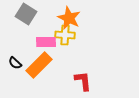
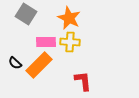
yellow cross: moved 5 px right, 7 px down
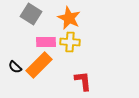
gray square: moved 5 px right
black semicircle: moved 4 px down
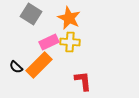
pink rectangle: moved 3 px right; rotated 24 degrees counterclockwise
black semicircle: moved 1 px right
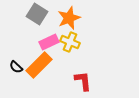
gray square: moved 6 px right
orange star: rotated 25 degrees clockwise
yellow cross: rotated 18 degrees clockwise
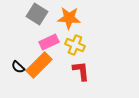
orange star: rotated 25 degrees clockwise
yellow cross: moved 5 px right, 3 px down
black semicircle: moved 2 px right
red L-shape: moved 2 px left, 10 px up
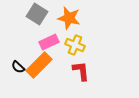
orange star: rotated 10 degrees clockwise
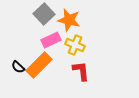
gray square: moved 7 px right; rotated 15 degrees clockwise
orange star: moved 2 px down
pink rectangle: moved 2 px right, 2 px up
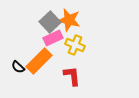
gray square: moved 6 px right, 8 px down
pink rectangle: moved 2 px right, 2 px up
orange rectangle: moved 4 px up
red L-shape: moved 9 px left, 5 px down
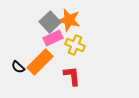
orange rectangle: moved 1 px right, 1 px down
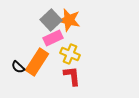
gray square: moved 1 px right, 2 px up
yellow cross: moved 5 px left, 9 px down
orange rectangle: moved 3 px left; rotated 12 degrees counterclockwise
